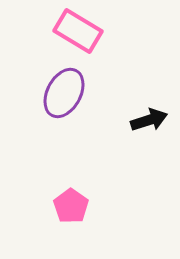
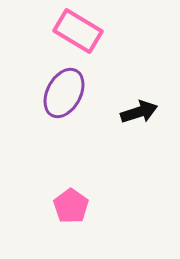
black arrow: moved 10 px left, 8 px up
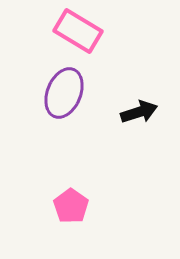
purple ellipse: rotated 6 degrees counterclockwise
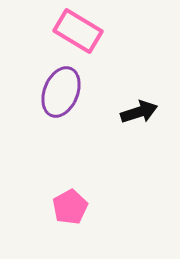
purple ellipse: moved 3 px left, 1 px up
pink pentagon: moved 1 px left, 1 px down; rotated 8 degrees clockwise
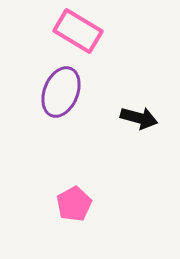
black arrow: moved 6 px down; rotated 33 degrees clockwise
pink pentagon: moved 4 px right, 3 px up
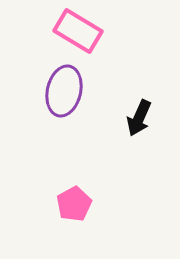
purple ellipse: moved 3 px right, 1 px up; rotated 9 degrees counterclockwise
black arrow: rotated 99 degrees clockwise
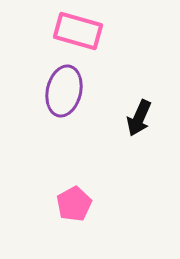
pink rectangle: rotated 15 degrees counterclockwise
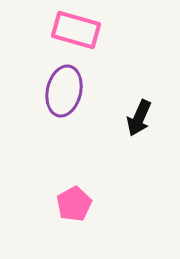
pink rectangle: moved 2 px left, 1 px up
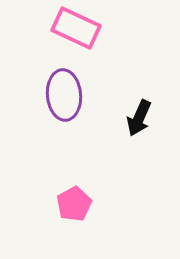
pink rectangle: moved 2 px up; rotated 9 degrees clockwise
purple ellipse: moved 4 px down; rotated 18 degrees counterclockwise
